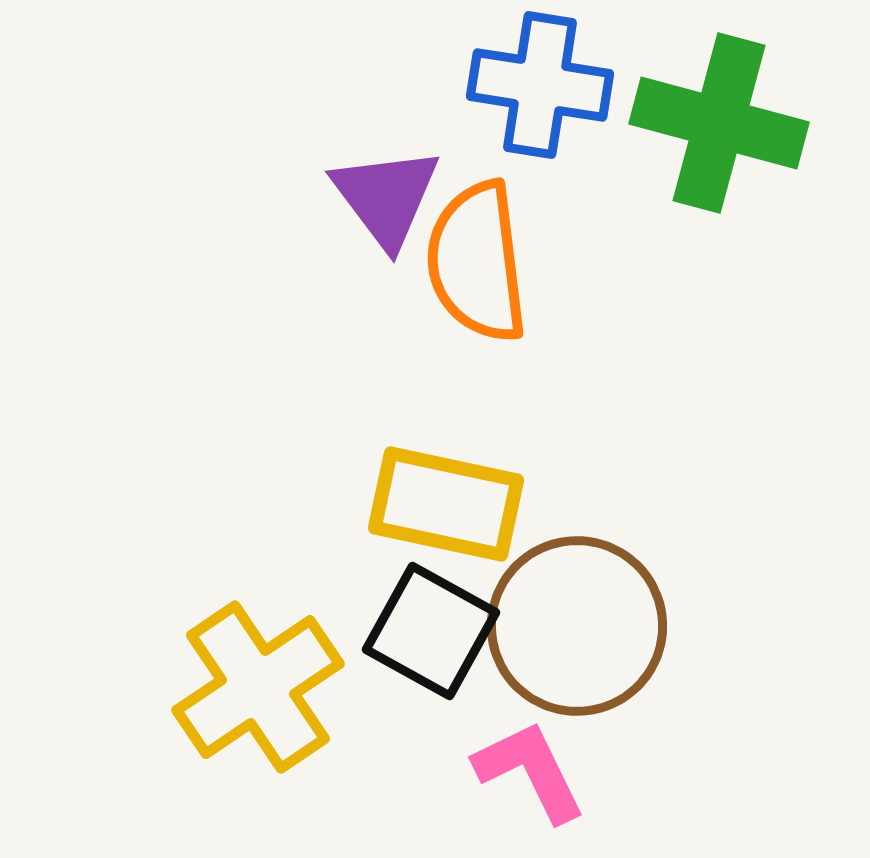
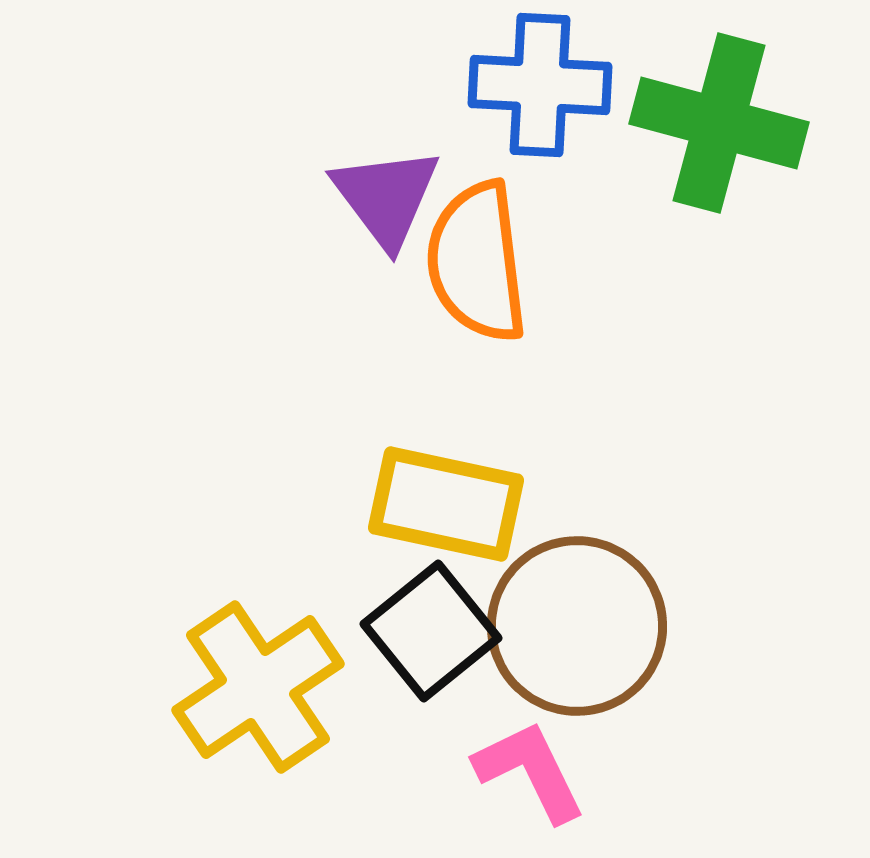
blue cross: rotated 6 degrees counterclockwise
black square: rotated 22 degrees clockwise
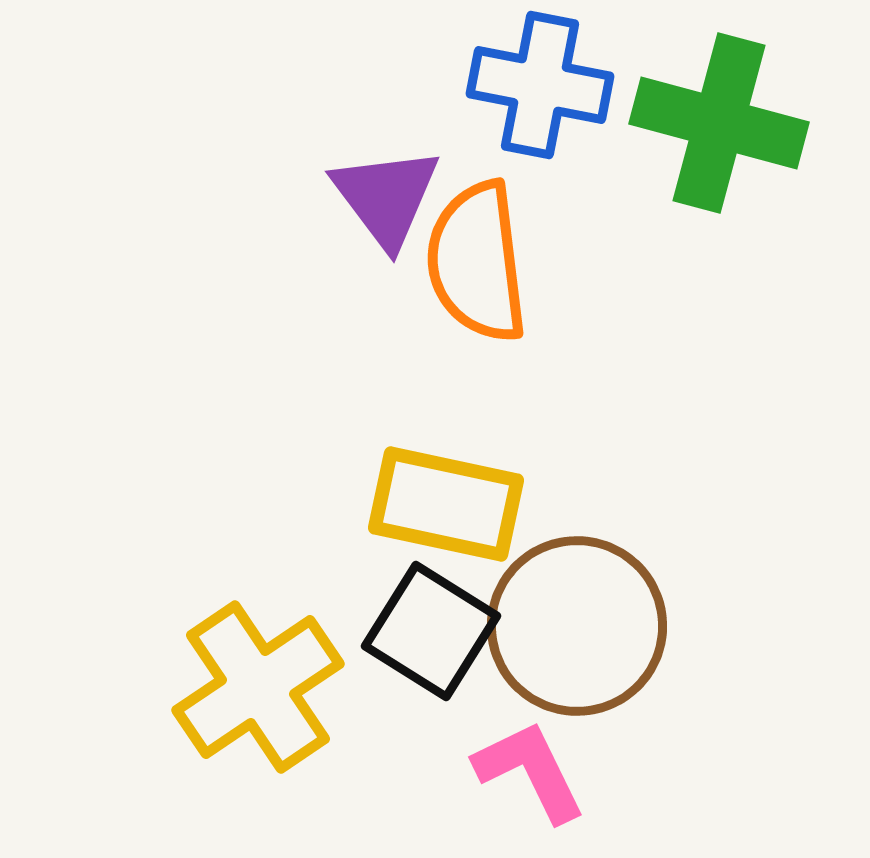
blue cross: rotated 8 degrees clockwise
black square: rotated 19 degrees counterclockwise
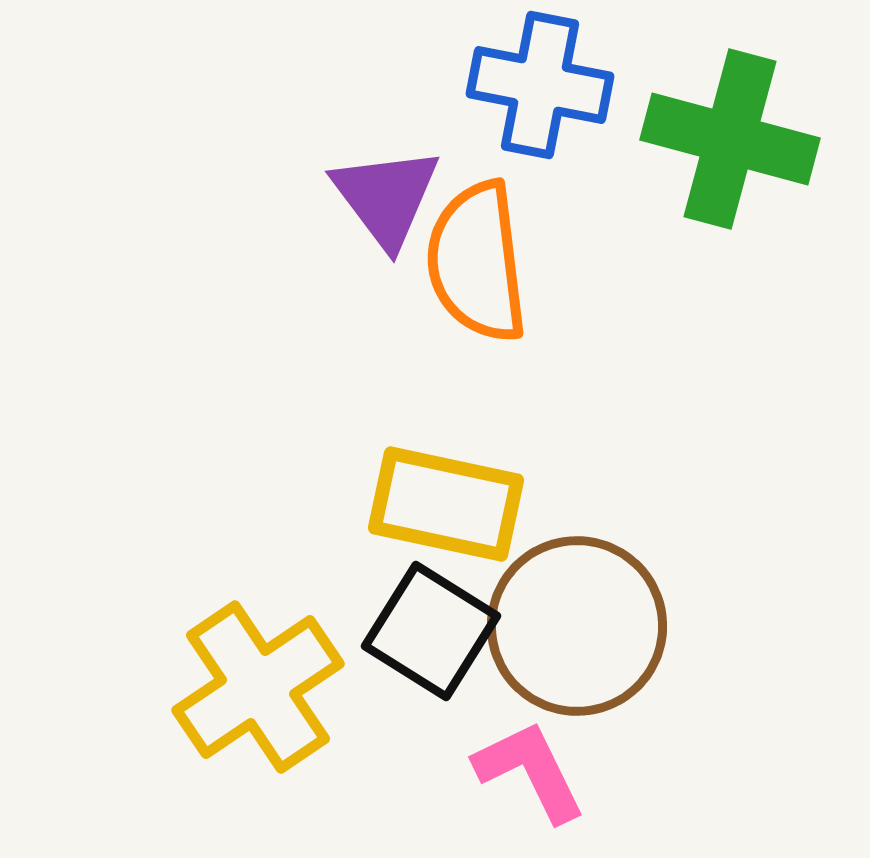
green cross: moved 11 px right, 16 px down
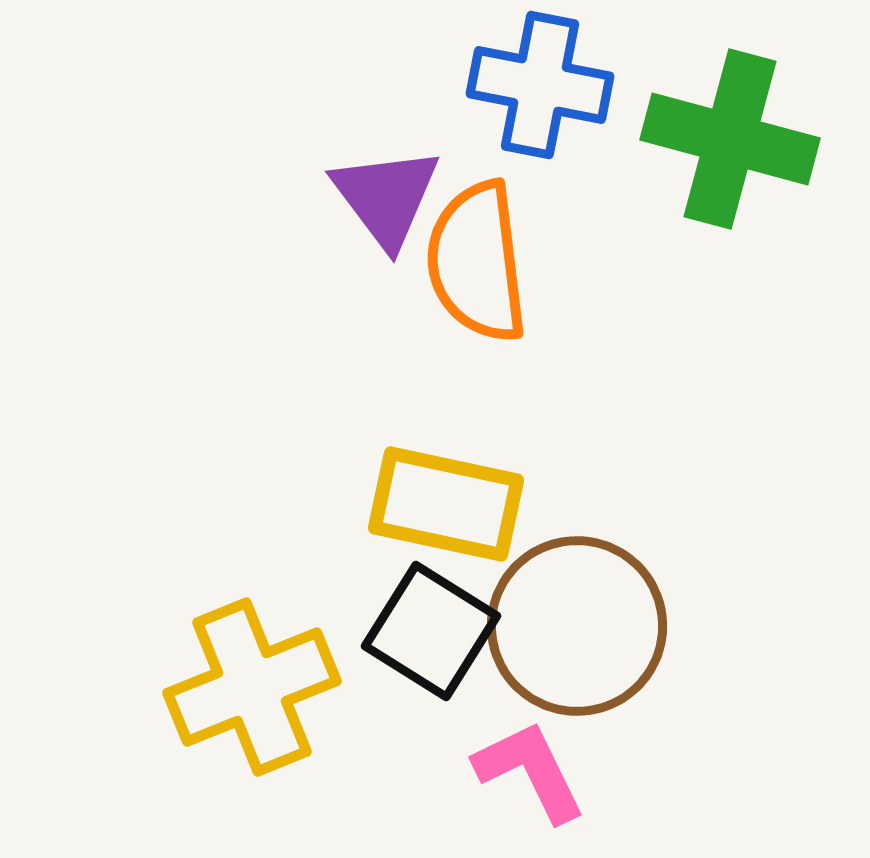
yellow cross: moved 6 px left; rotated 12 degrees clockwise
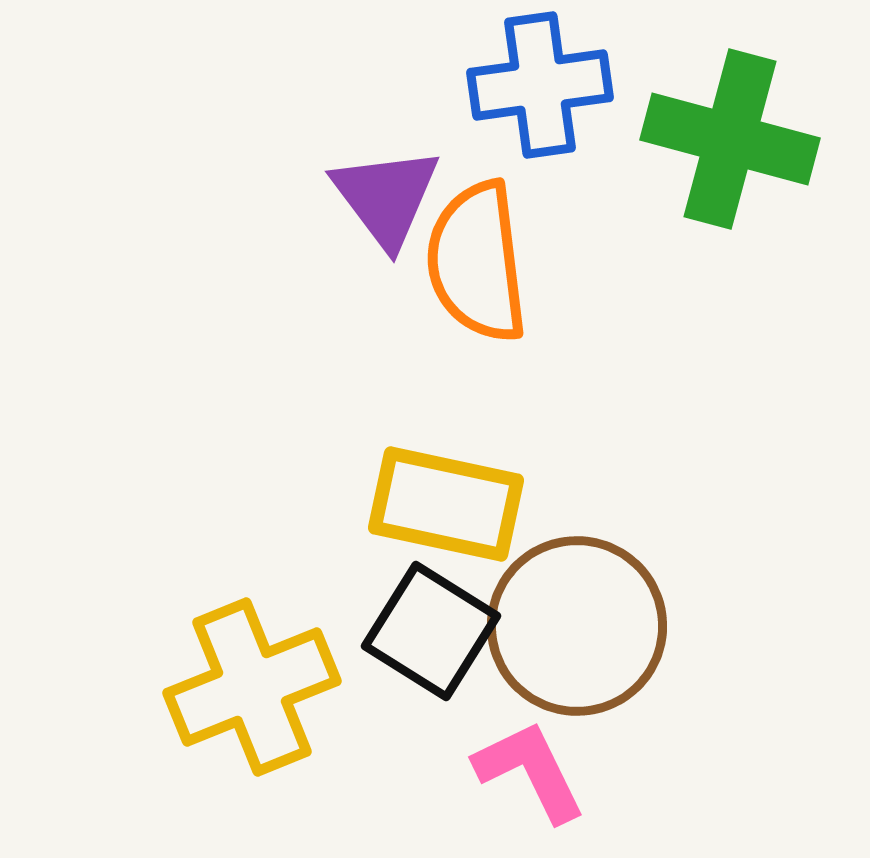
blue cross: rotated 19 degrees counterclockwise
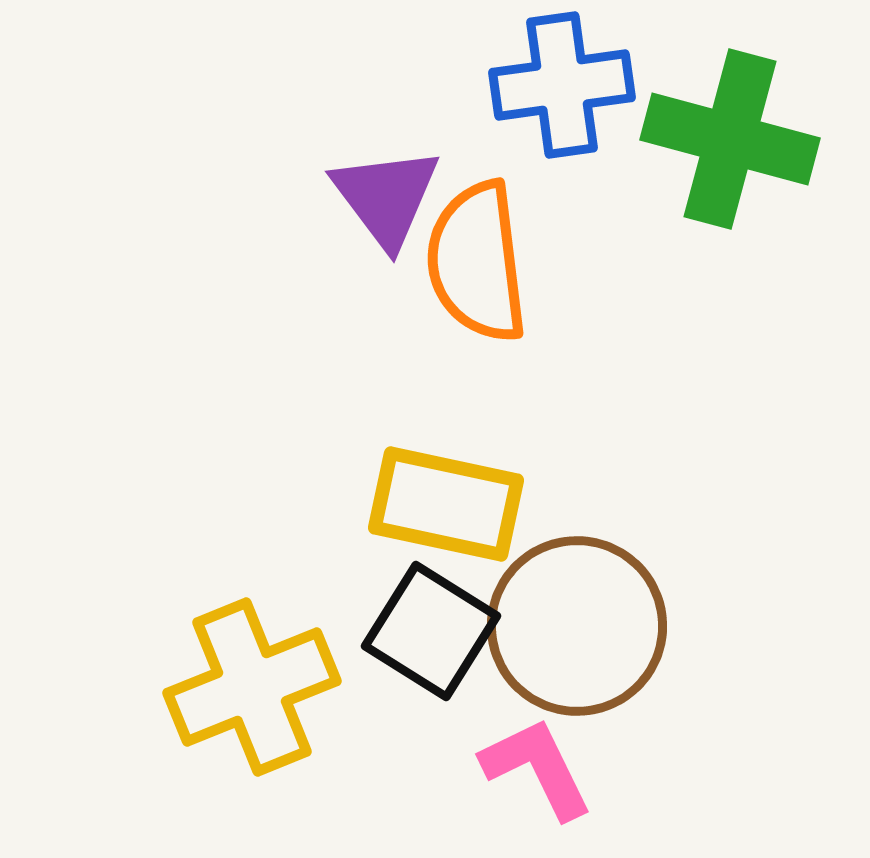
blue cross: moved 22 px right
pink L-shape: moved 7 px right, 3 px up
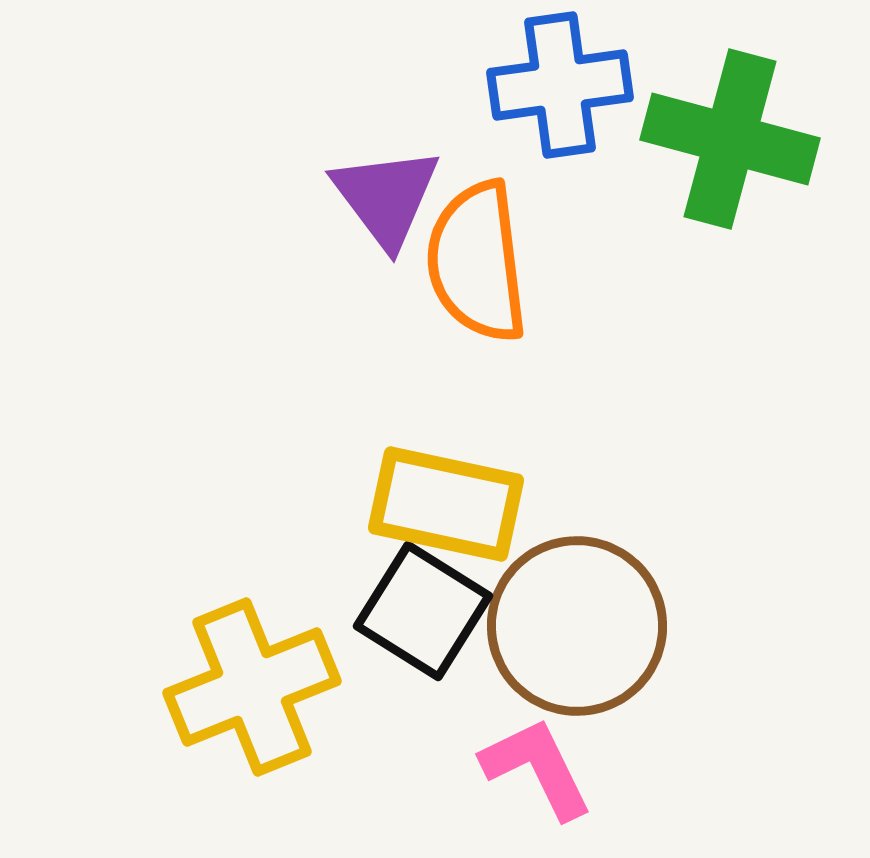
blue cross: moved 2 px left
black square: moved 8 px left, 20 px up
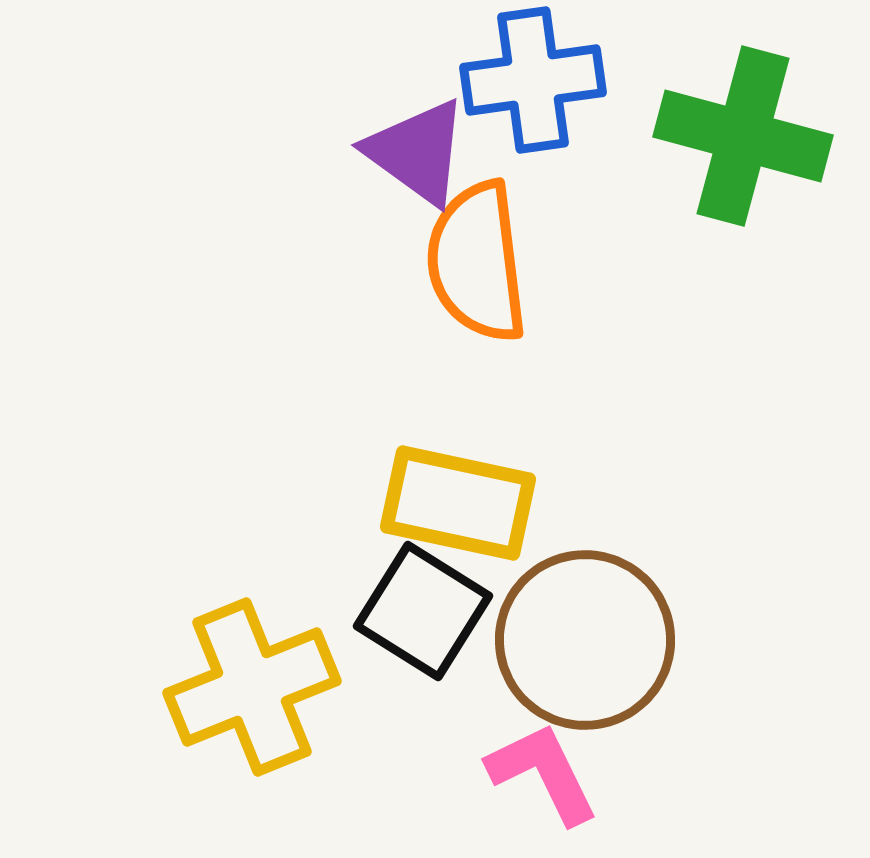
blue cross: moved 27 px left, 5 px up
green cross: moved 13 px right, 3 px up
purple triangle: moved 31 px right, 45 px up; rotated 17 degrees counterclockwise
yellow rectangle: moved 12 px right, 1 px up
brown circle: moved 8 px right, 14 px down
pink L-shape: moved 6 px right, 5 px down
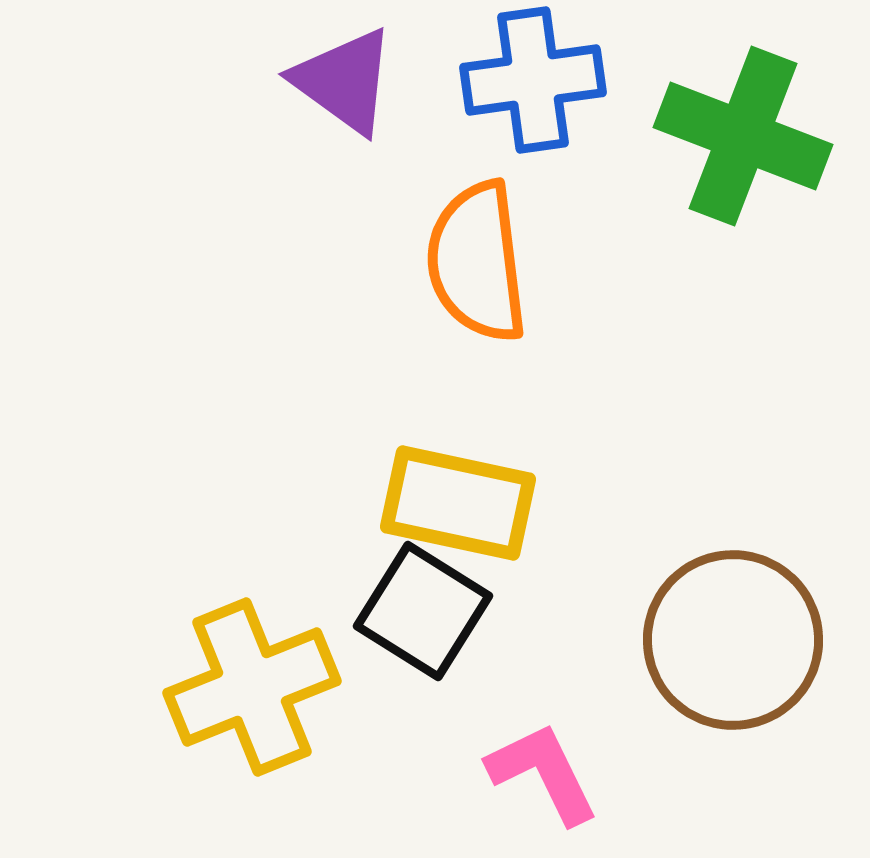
green cross: rotated 6 degrees clockwise
purple triangle: moved 73 px left, 71 px up
brown circle: moved 148 px right
